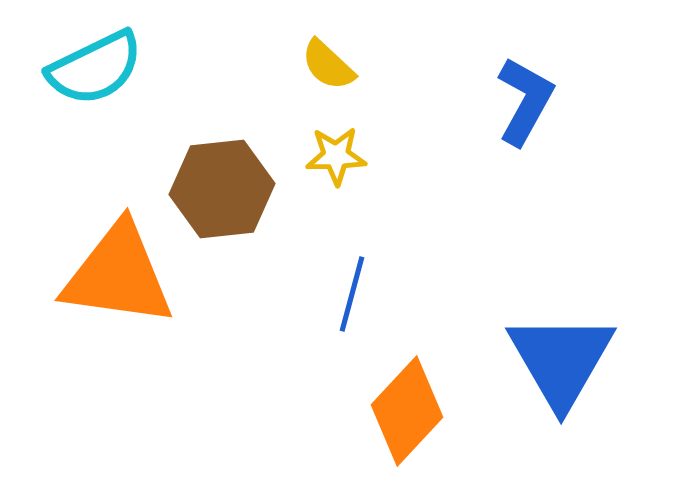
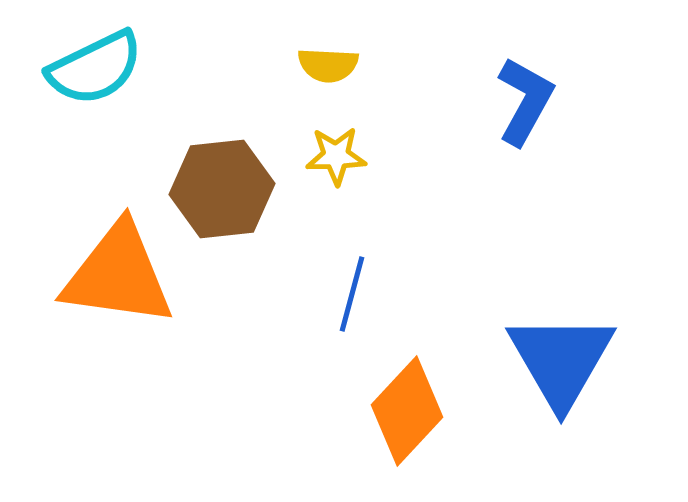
yellow semicircle: rotated 40 degrees counterclockwise
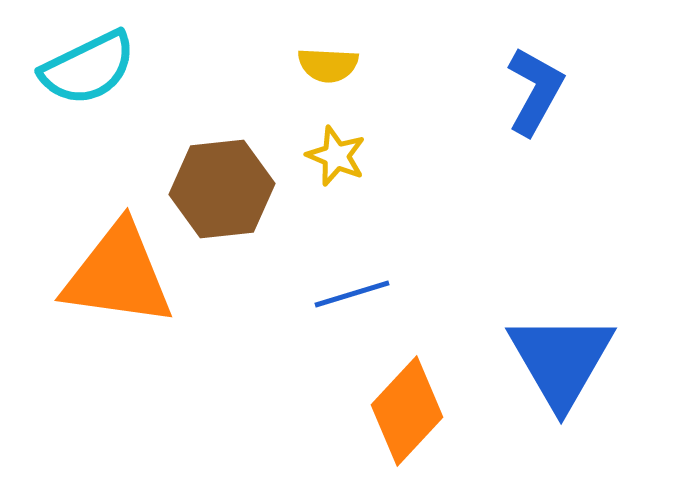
cyan semicircle: moved 7 px left
blue L-shape: moved 10 px right, 10 px up
yellow star: rotated 24 degrees clockwise
blue line: rotated 58 degrees clockwise
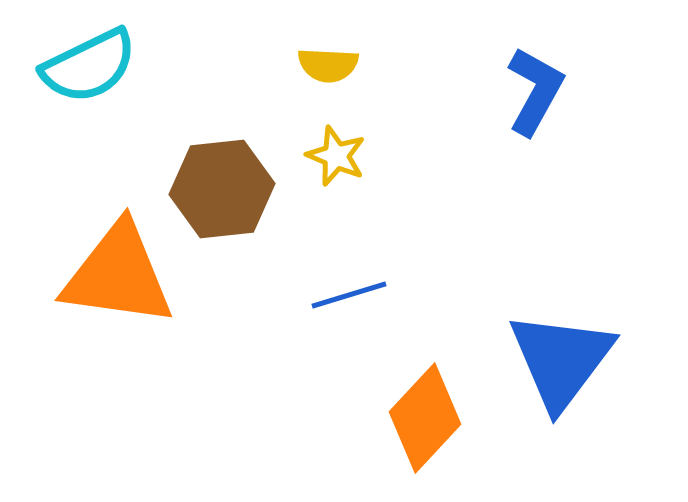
cyan semicircle: moved 1 px right, 2 px up
blue line: moved 3 px left, 1 px down
blue triangle: rotated 7 degrees clockwise
orange diamond: moved 18 px right, 7 px down
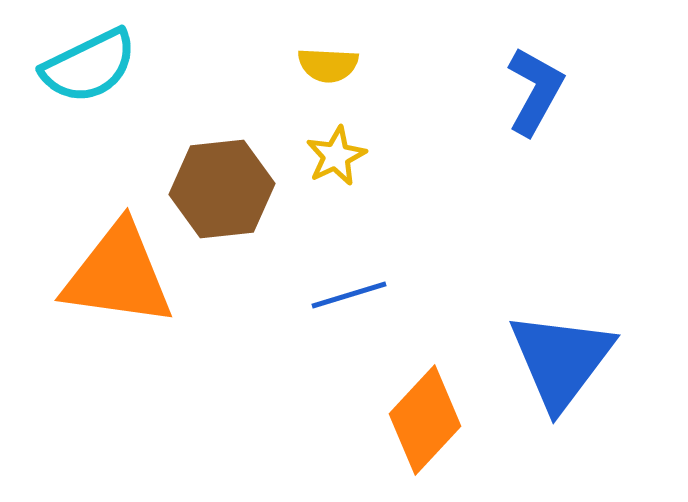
yellow star: rotated 24 degrees clockwise
orange diamond: moved 2 px down
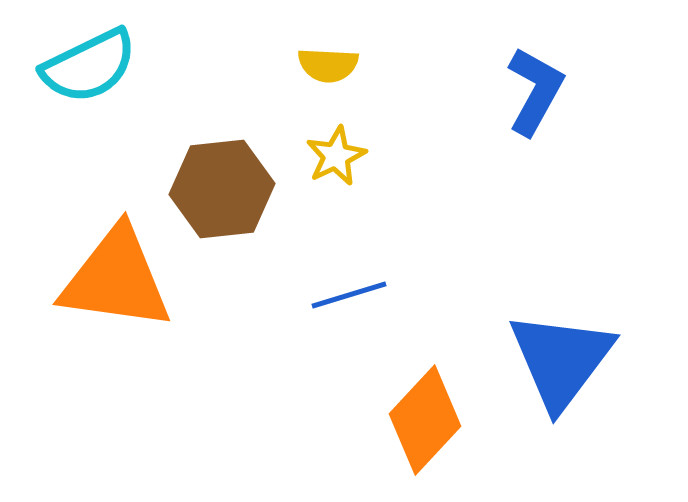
orange triangle: moved 2 px left, 4 px down
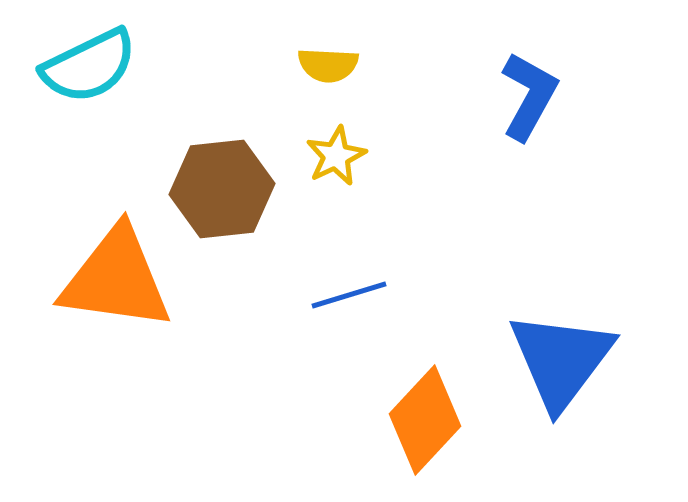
blue L-shape: moved 6 px left, 5 px down
